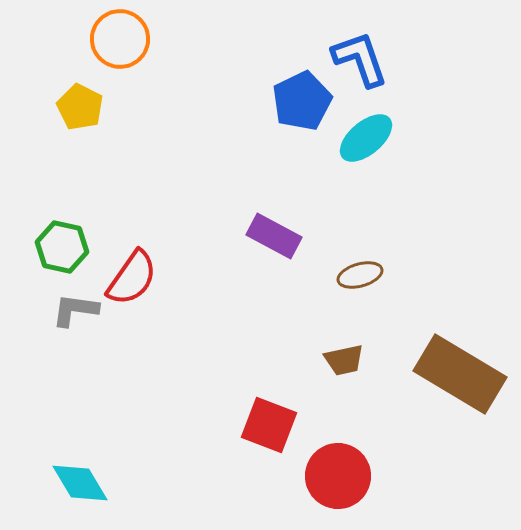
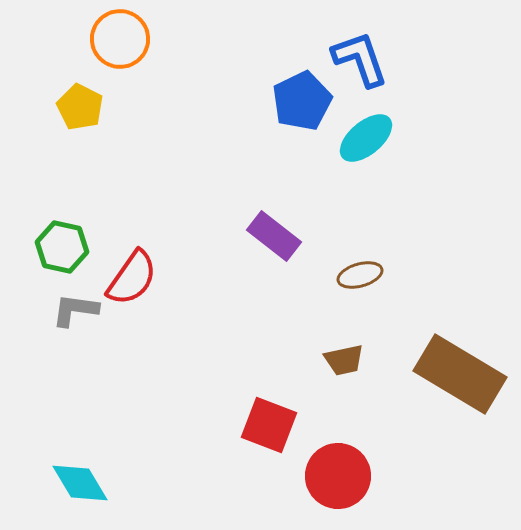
purple rectangle: rotated 10 degrees clockwise
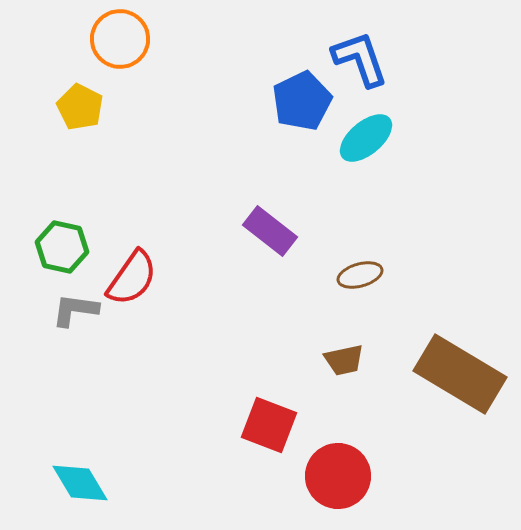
purple rectangle: moved 4 px left, 5 px up
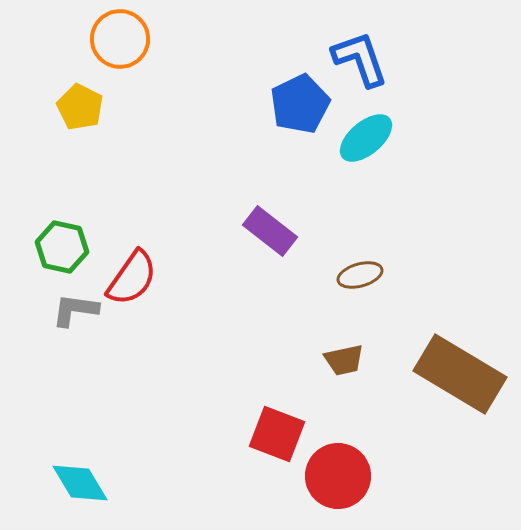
blue pentagon: moved 2 px left, 3 px down
red square: moved 8 px right, 9 px down
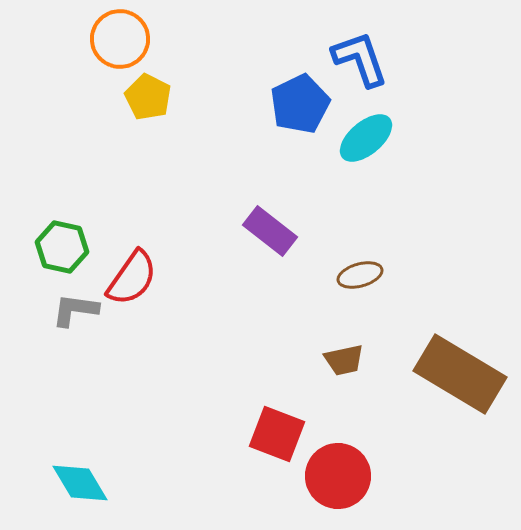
yellow pentagon: moved 68 px right, 10 px up
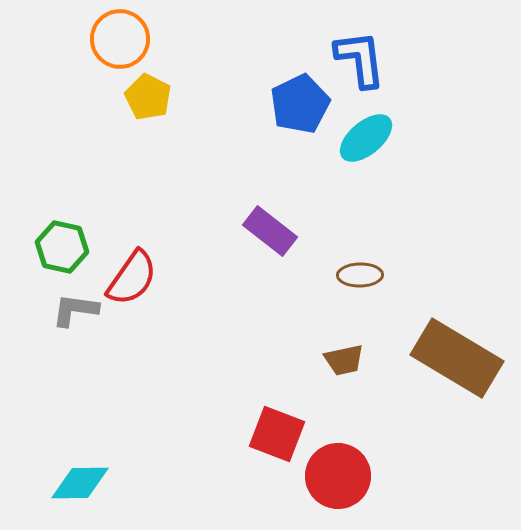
blue L-shape: rotated 12 degrees clockwise
brown ellipse: rotated 15 degrees clockwise
brown rectangle: moved 3 px left, 16 px up
cyan diamond: rotated 60 degrees counterclockwise
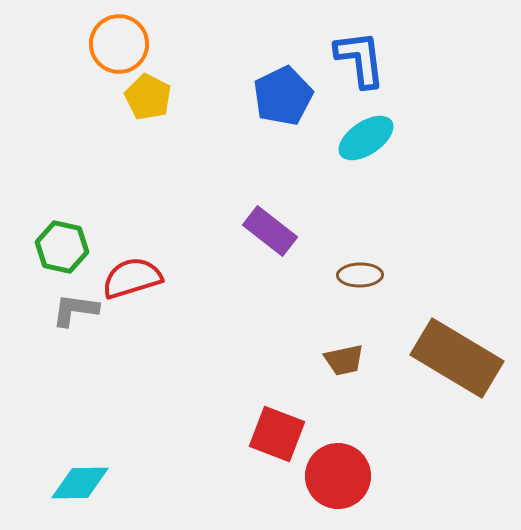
orange circle: moved 1 px left, 5 px down
blue pentagon: moved 17 px left, 8 px up
cyan ellipse: rotated 6 degrees clockwise
red semicircle: rotated 142 degrees counterclockwise
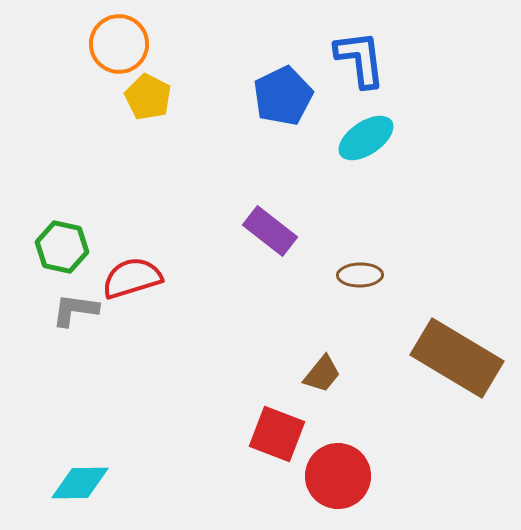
brown trapezoid: moved 22 px left, 14 px down; rotated 39 degrees counterclockwise
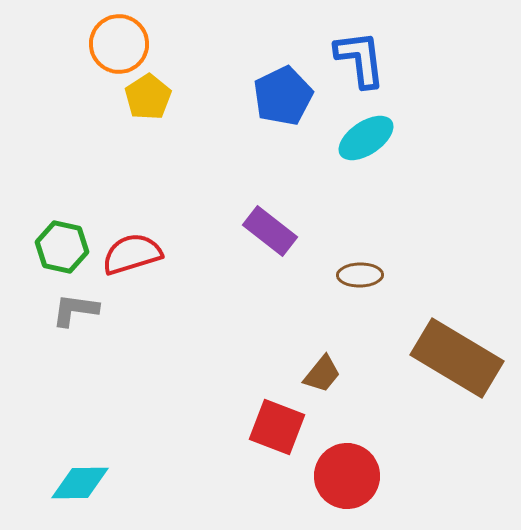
yellow pentagon: rotated 12 degrees clockwise
red semicircle: moved 24 px up
red square: moved 7 px up
red circle: moved 9 px right
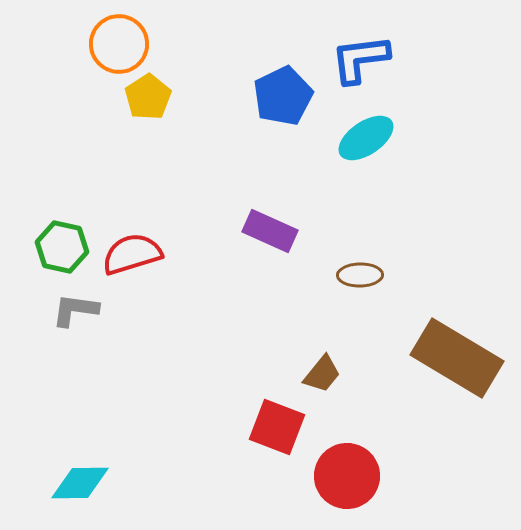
blue L-shape: rotated 90 degrees counterclockwise
purple rectangle: rotated 14 degrees counterclockwise
